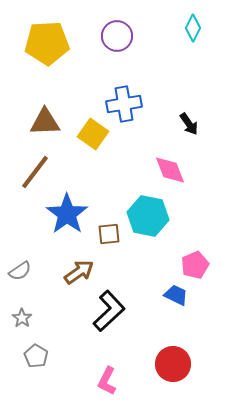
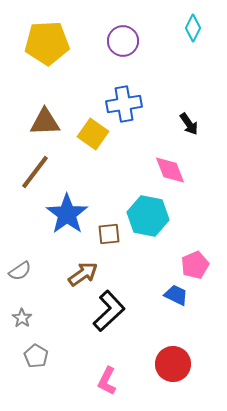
purple circle: moved 6 px right, 5 px down
brown arrow: moved 4 px right, 2 px down
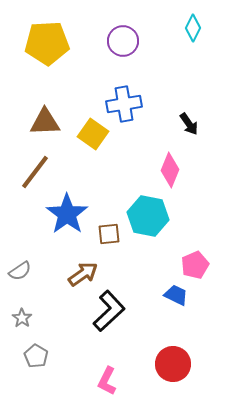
pink diamond: rotated 44 degrees clockwise
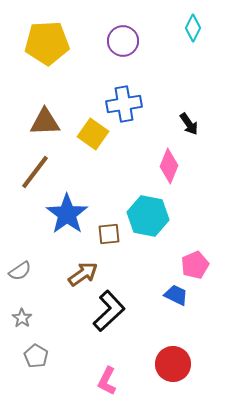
pink diamond: moved 1 px left, 4 px up
